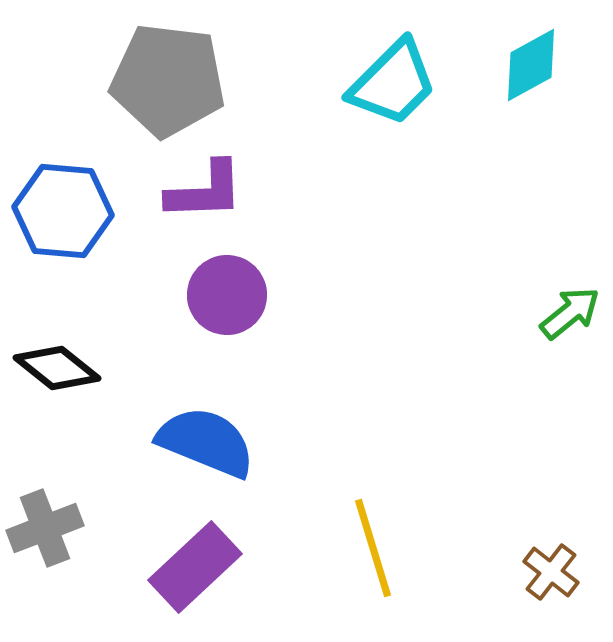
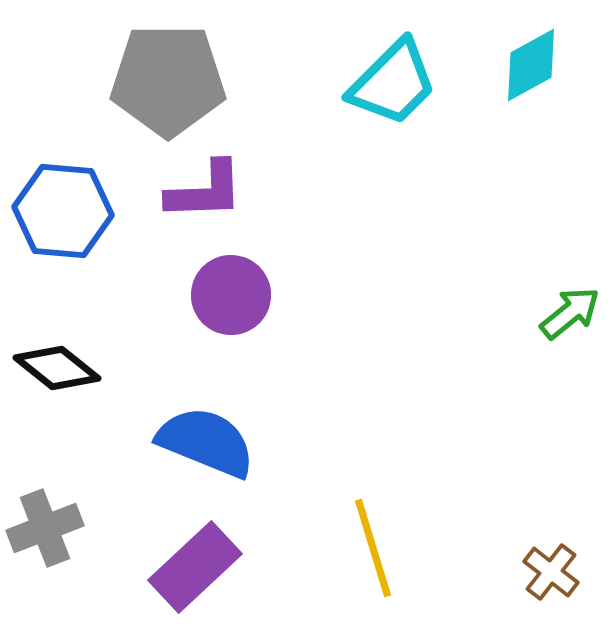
gray pentagon: rotated 7 degrees counterclockwise
purple circle: moved 4 px right
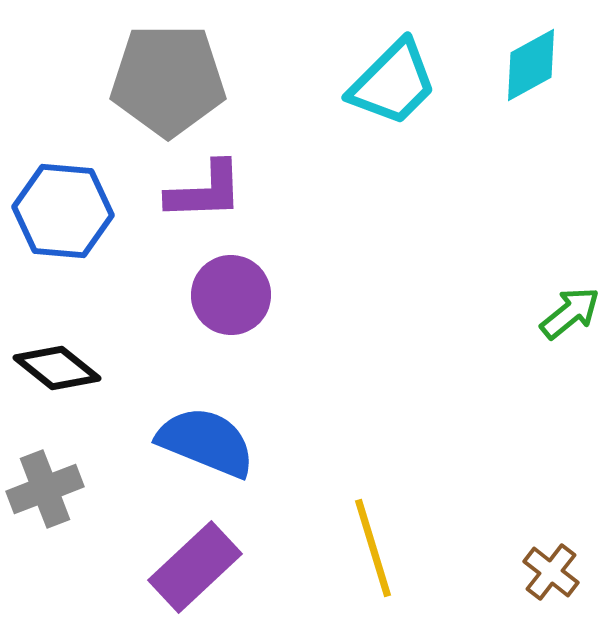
gray cross: moved 39 px up
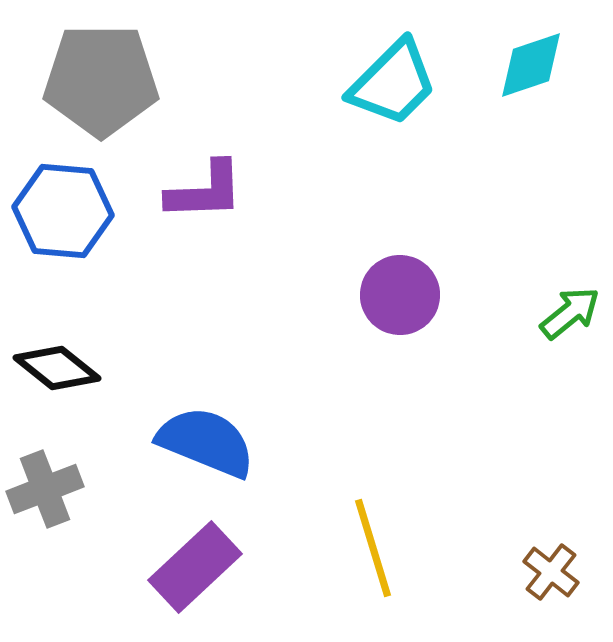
cyan diamond: rotated 10 degrees clockwise
gray pentagon: moved 67 px left
purple circle: moved 169 px right
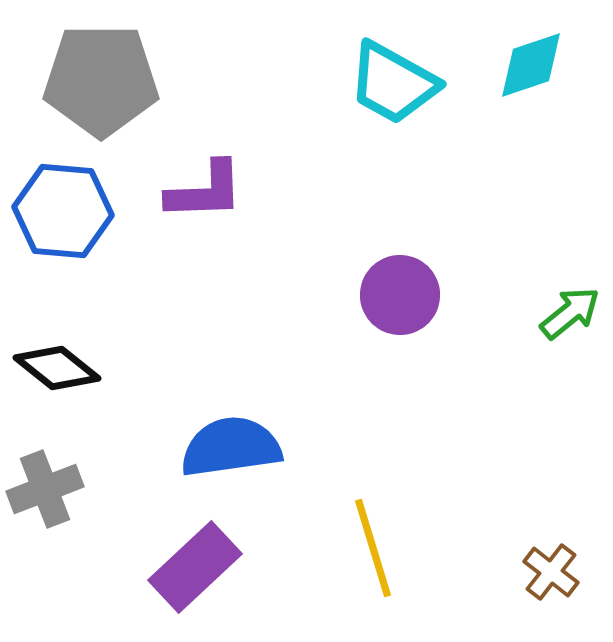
cyan trapezoid: rotated 74 degrees clockwise
blue semicircle: moved 25 px right, 5 px down; rotated 30 degrees counterclockwise
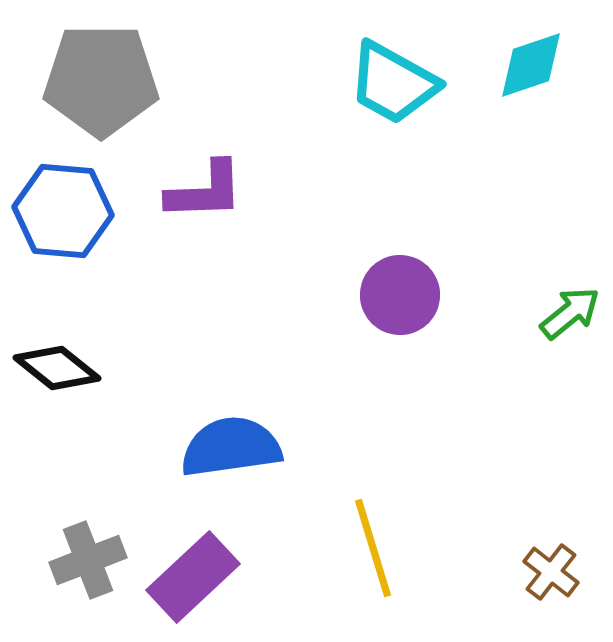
gray cross: moved 43 px right, 71 px down
purple rectangle: moved 2 px left, 10 px down
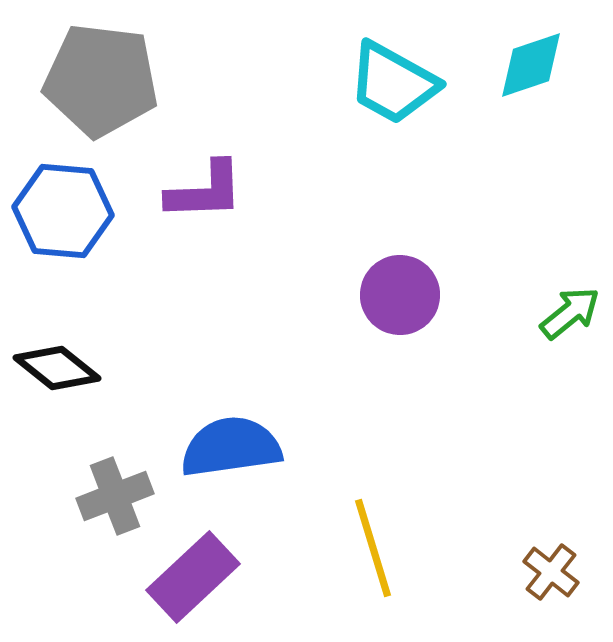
gray pentagon: rotated 7 degrees clockwise
gray cross: moved 27 px right, 64 px up
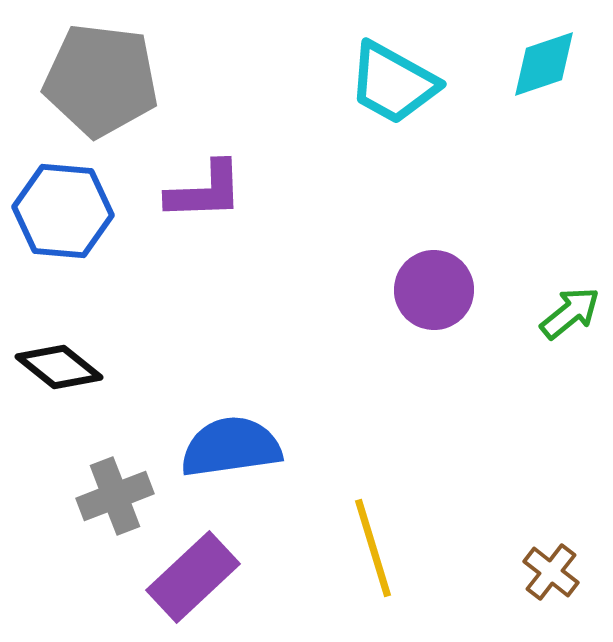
cyan diamond: moved 13 px right, 1 px up
purple circle: moved 34 px right, 5 px up
black diamond: moved 2 px right, 1 px up
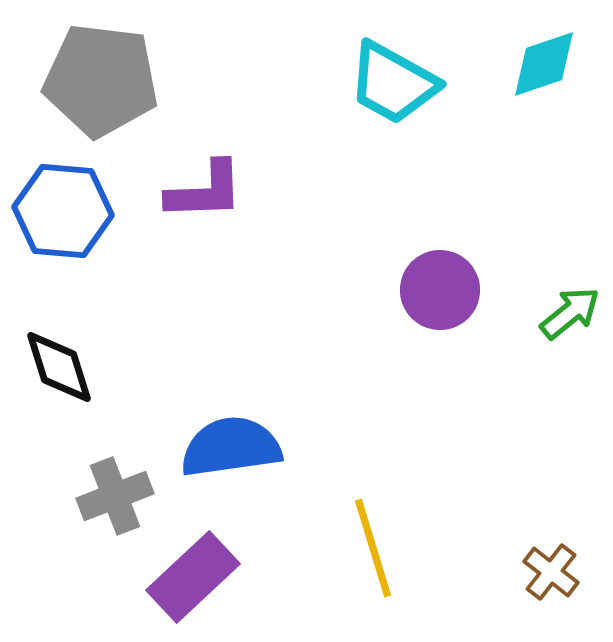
purple circle: moved 6 px right
black diamond: rotated 34 degrees clockwise
